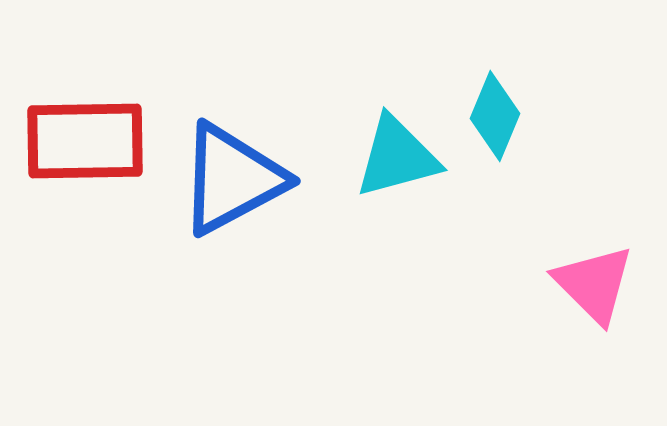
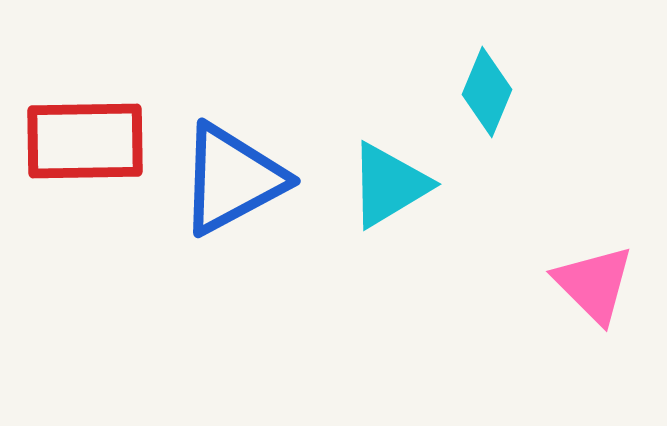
cyan diamond: moved 8 px left, 24 px up
cyan triangle: moved 8 px left, 28 px down; rotated 16 degrees counterclockwise
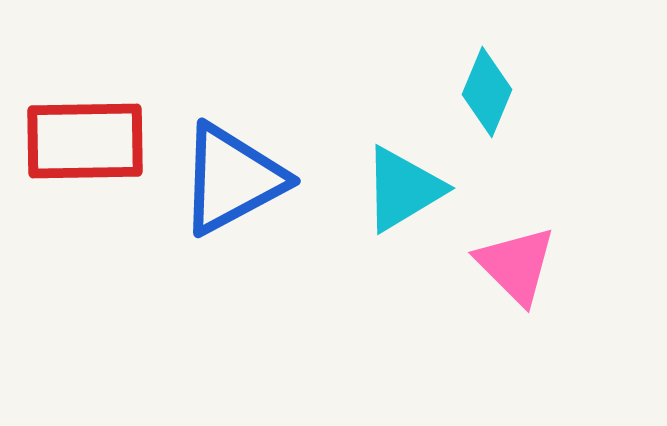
cyan triangle: moved 14 px right, 4 px down
pink triangle: moved 78 px left, 19 px up
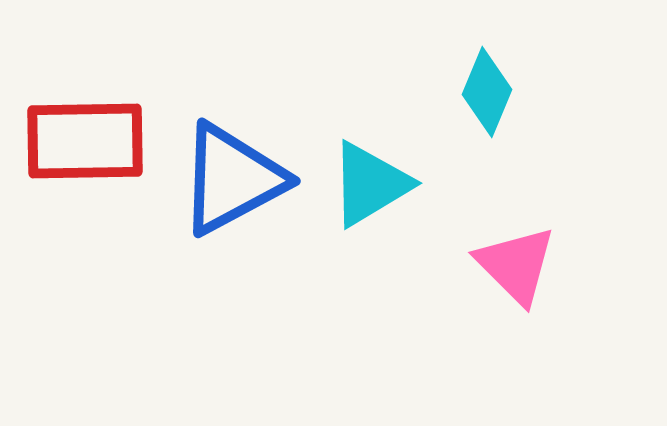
cyan triangle: moved 33 px left, 5 px up
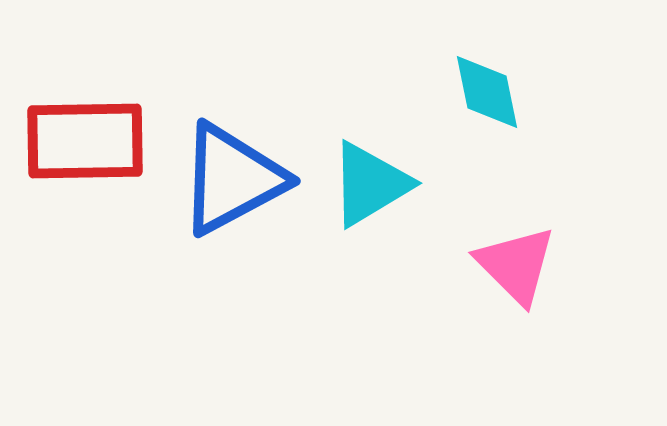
cyan diamond: rotated 34 degrees counterclockwise
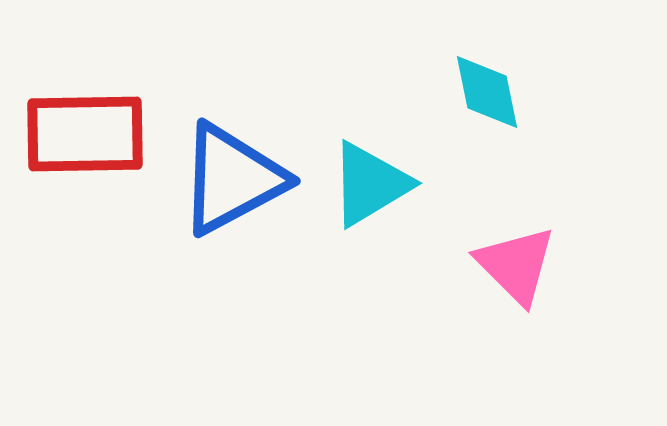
red rectangle: moved 7 px up
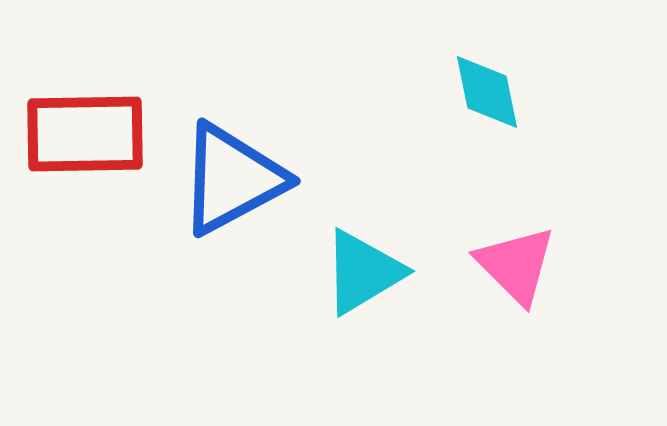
cyan triangle: moved 7 px left, 88 px down
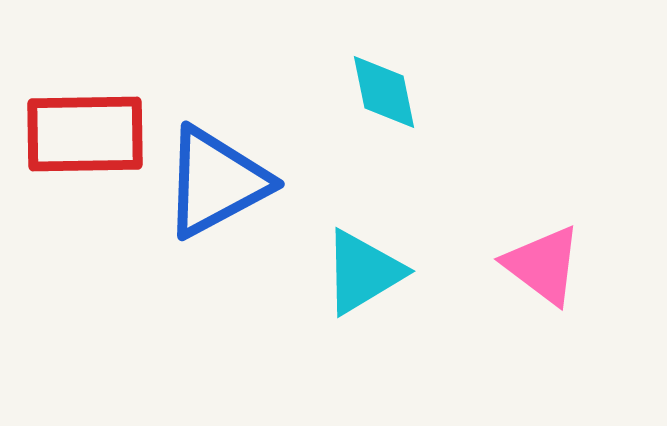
cyan diamond: moved 103 px left
blue triangle: moved 16 px left, 3 px down
pink triangle: moved 27 px right; rotated 8 degrees counterclockwise
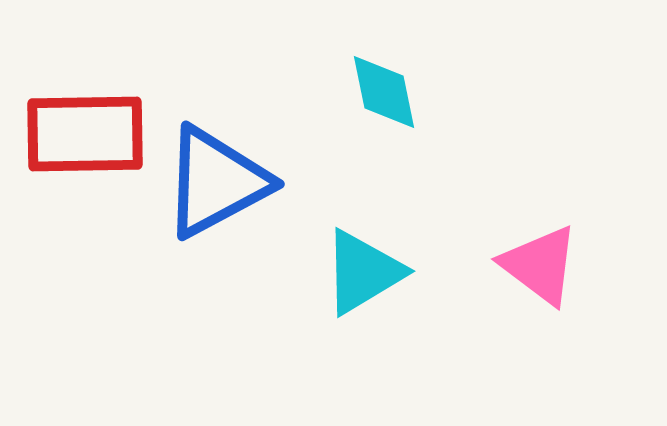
pink triangle: moved 3 px left
